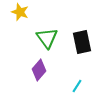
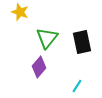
green triangle: rotated 15 degrees clockwise
purple diamond: moved 3 px up
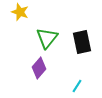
purple diamond: moved 1 px down
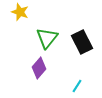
black rectangle: rotated 15 degrees counterclockwise
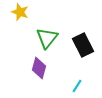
black rectangle: moved 1 px right, 3 px down
purple diamond: rotated 25 degrees counterclockwise
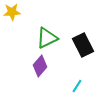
yellow star: moved 8 px left; rotated 24 degrees counterclockwise
green triangle: rotated 25 degrees clockwise
purple diamond: moved 1 px right, 2 px up; rotated 25 degrees clockwise
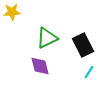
purple diamond: rotated 55 degrees counterclockwise
cyan line: moved 12 px right, 14 px up
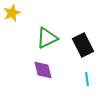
yellow star: moved 1 px down; rotated 18 degrees counterclockwise
purple diamond: moved 3 px right, 4 px down
cyan line: moved 2 px left, 7 px down; rotated 40 degrees counterclockwise
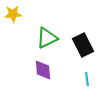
yellow star: moved 1 px right, 1 px down; rotated 18 degrees clockwise
purple diamond: rotated 10 degrees clockwise
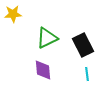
cyan line: moved 5 px up
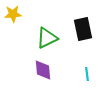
black rectangle: moved 16 px up; rotated 15 degrees clockwise
